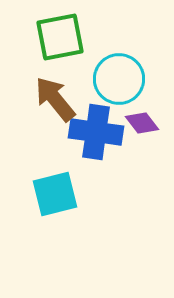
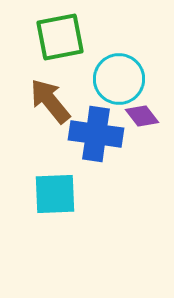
brown arrow: moved 5 px left, 2 px down
purple diamond: moved 7 px up
blue cross: moved 2 px down
cyan square: rotated 12 degrees clockwise
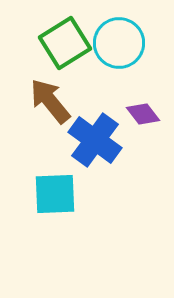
green square: moved 5 px right, 6 px down; rotated 21 degrees counterclockwise
cyan circle: moved 36 px up
purple diamond: moved 1 px right, 2 px up
blue cross: moved 1 px left, 6 px down; rotated 28 degrees clockwise
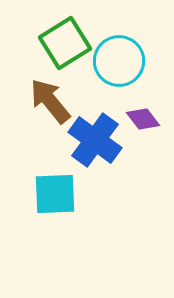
cyan circle: moved 18 px down
purple diamond: moved 5 px down
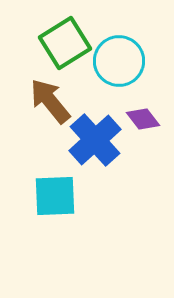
blue cross: rotated 12 degrees clockwise
cyan square: moved 2 px down
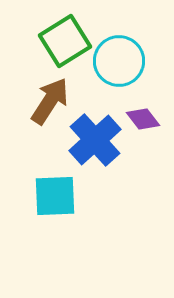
green square: moved 2 px up
brown arrow: rotated 72 degrees clockwise
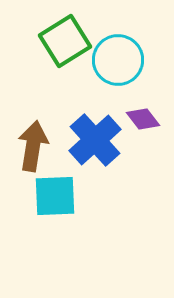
cyan circle: moved 1 px left, 1 px up
brown arrow: moved 17 px left, 45 px down; rotated 24 degrees counterclockwise
